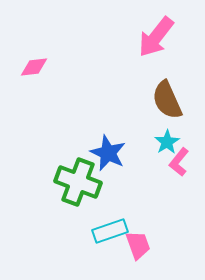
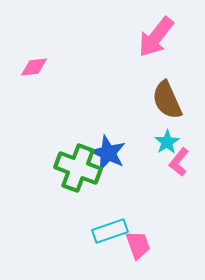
green cross: moved 14 px up
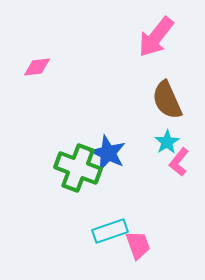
pink diamond: moved 3 px right
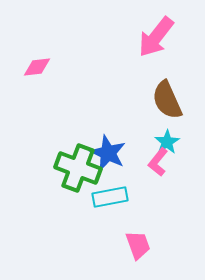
pink L-shape: moved 21 px left
cyan rectangle: moved 34 px up; rotated 8 degrees clockwise
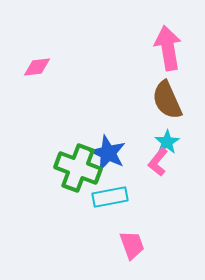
pink arrow: moved 12 px right, 11 px down; rotated 132 degrees clockwise
pink trapezoid: moved 6 px left
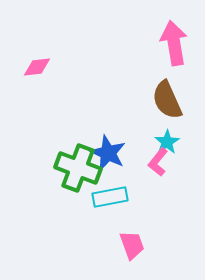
pink arrow: moved 6 px right, 5 px up
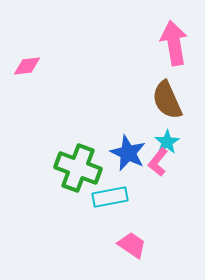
pink diamond: moved 10 px left, 1 px up
blue star: moved 20 px right
pink trapezoid: rotated 36 degrees counterclockwise
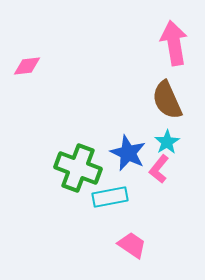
pink L-shape: moved 1 px right, 7 px down
